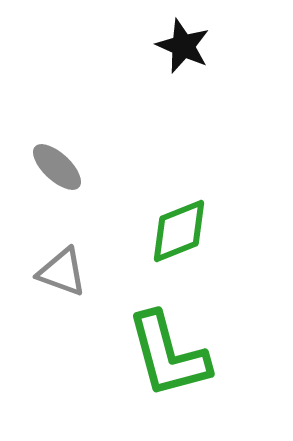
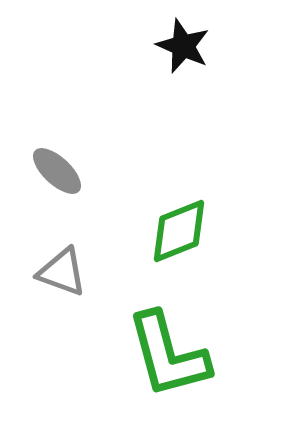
gray ellipse: moved 4 px down
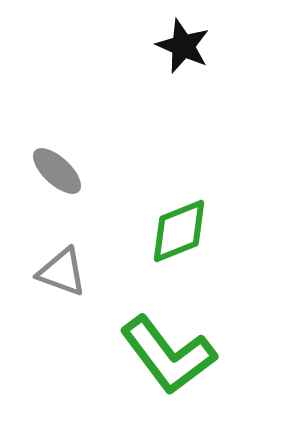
green L-shape: rotated 22 degrees counterclockwise
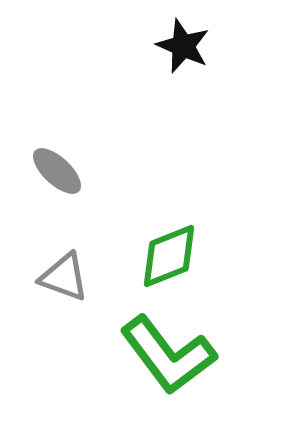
green diamond: moved 10 px left, 25 px down
gray triangle: moved 2 px right, 5 px down
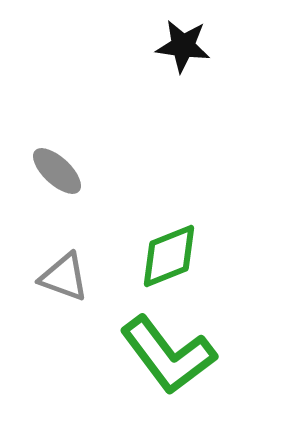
black star: rotated 16 degrees counterclockwise
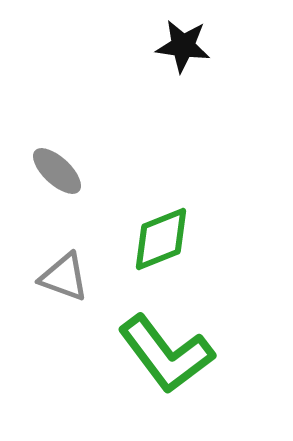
green diamond: moved 8 px left, 17 px up
green L-shape: moved 2 px left, 1 px up
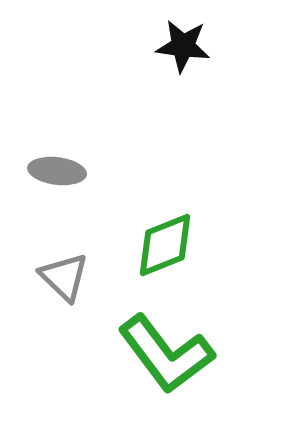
gray ellipse: rotated 36 degrees counterclockwise
green diamond: moved 4 px right, 6 px down
gray triangle: rotated 24 degrees clockwise
